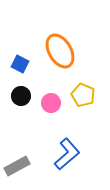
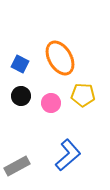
orange ellipse: moved 7 px down
yellow pentagon: rotated 20 degrees counterclockwise
blue L-shape: moved 1 px right, 1 px down
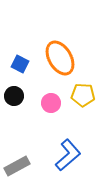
black circle: moved 7 px left
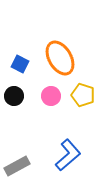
yellow pentagon: rotated 15 degrees clockwise
pink circle: moved 7 px up
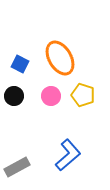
gray rectangle: moved 1 px down
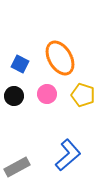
pink circle: moved 4 px left, 2 px up
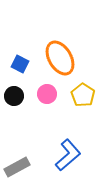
yellow pentagon: rotated 15 degrees clockwise
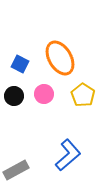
pink circle: moved 3 px left
gray rectangle: moved 1 px left, 3 px down
